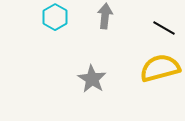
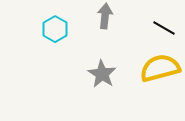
cyan hexagon: moved 12 px down
gray star: moved 10 px right, 5 px up
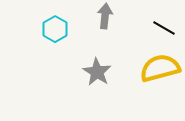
gray star: moved 5 px left, 2 px up
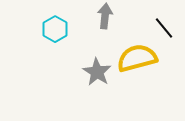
black line: rotated 20 degrees clockwise
yellow semicircle: moved 23 px left, 10 px up
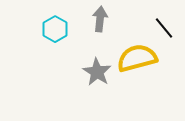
gray arrow: moved 5 px left, 3 px down
